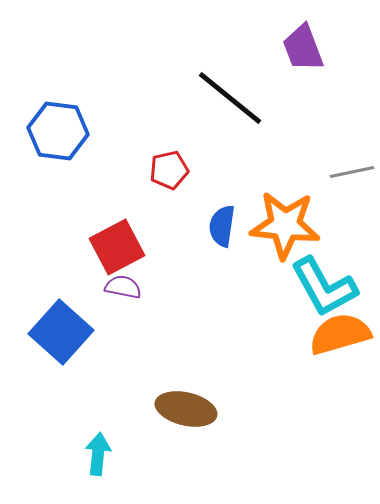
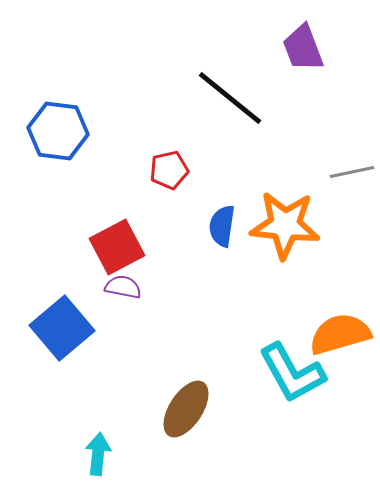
cyan L-shape: moved 32 px left, 86 px down
blue square: moved 1 px right, 4 px up; rotated 8 degrees clockwise
brown ellipse: rotated 70 degrees counterclockwise
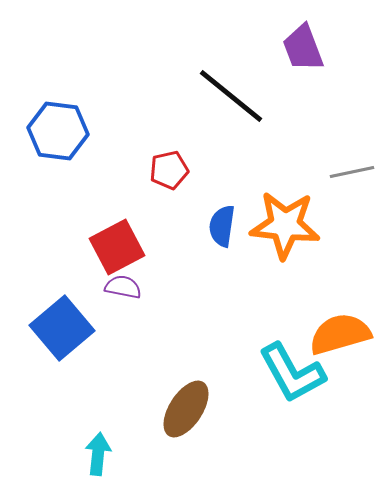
black line: moved 1 px right, 2 px up
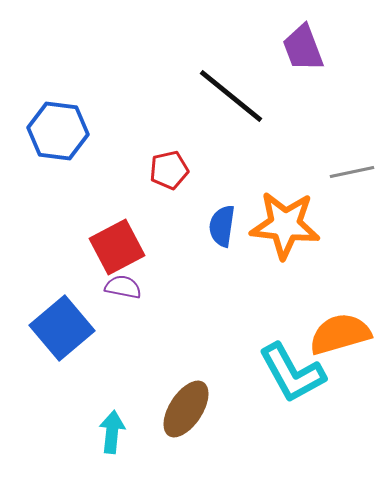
cyan arrow: moved 14 px right, 22 px up
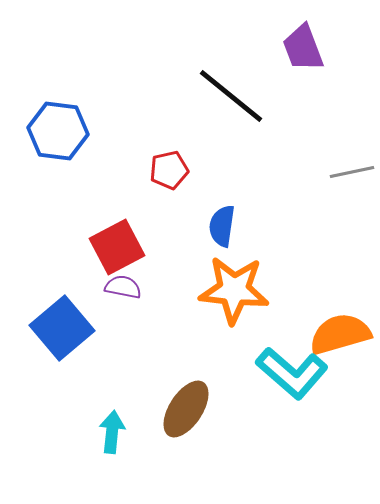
orange star: moved 51 px left, 65 px down
cyan L-shape: rotated 20 degrees counterclockwise
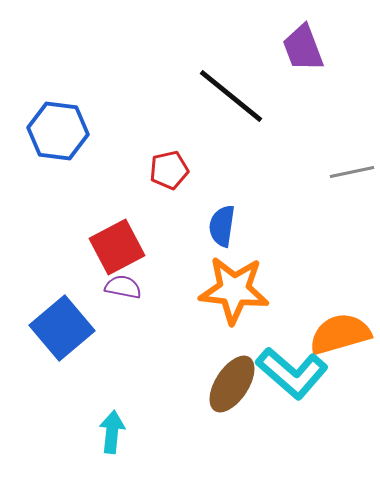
brown ellipse: moved 46 px right, 25 px up
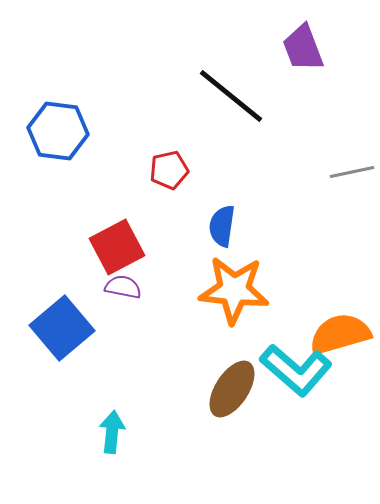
cyan L-shape: moved 4 px right, 3 px up
brown ellipse: moved 5 px down
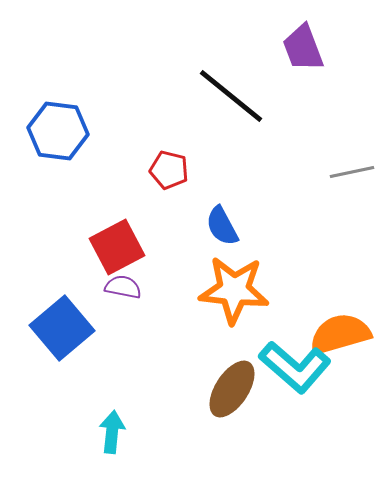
red pentagon: rotated 27 degrees clockwise
blue semicircle: rotated 36 degrees counterclockwise
cyan L-shape: moved 1 px left, 3 px up
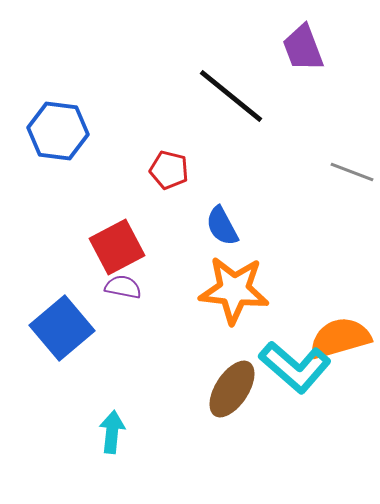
gray line: rotated 33 degrees clockwise
orange semicircle: moved 4 px down
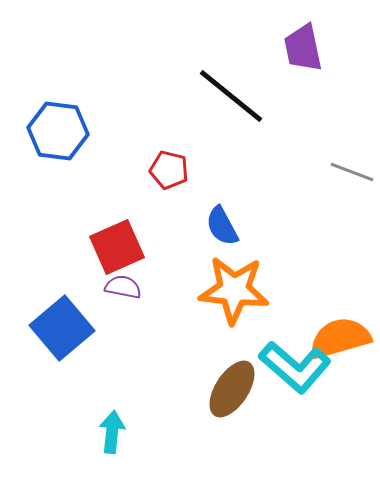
purple trapezoid: rotated 9 degrees clockwise
red square: rotated 4 degrees clockwise
